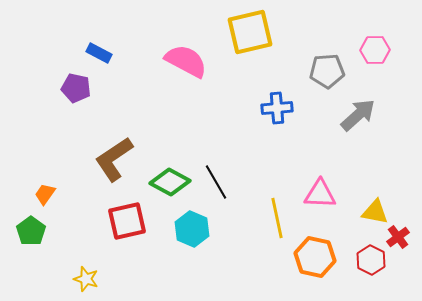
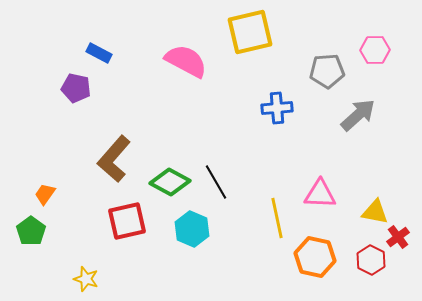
brown L-shape: rotated 15 degrees counterclockwise
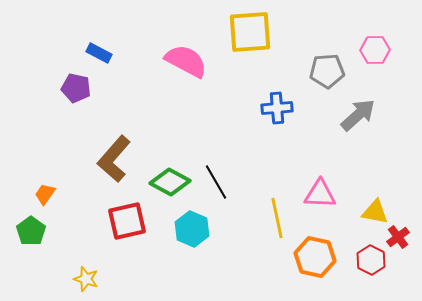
yellow square: rotated 9 degrees clockwise
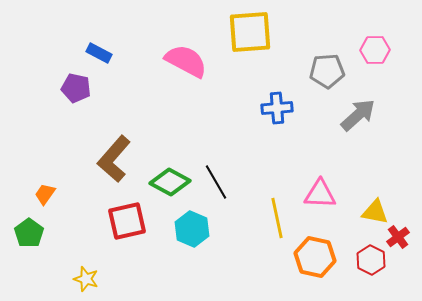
green pentagon: moved 2 px left, 2 px down
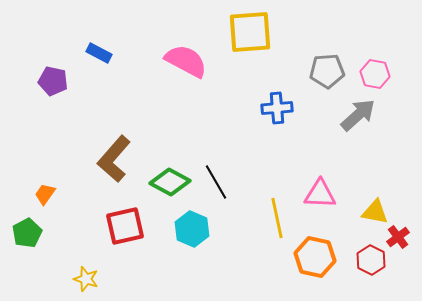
pink hexagon: moved 24 px down; rotated 12 degrees clockwise
purple pentagon: moved 23 px left, 7 px up
red square: moved 2 px left, 5 px down
green pentagon: moved 2 px left; rotated 8 degrees clockwise
